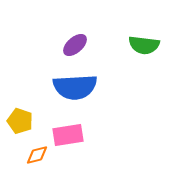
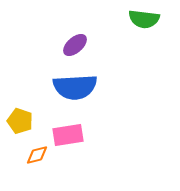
green semicircle: moved 26 px up
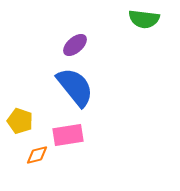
blue semicircle: rotated 126 degrees counterclockwise
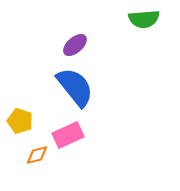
green semicircle: rotated 12 degrees counterclockwise
pink rectangle: rotated 16 degrees counterclockwise
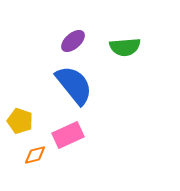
green semicircle: moved 19 px left, 28 px down
purple ellipse: moved 2 px left, 4 px up
blue semicircle: moved 1 px left, 2 px up
orange diamond: moved 2 px left
